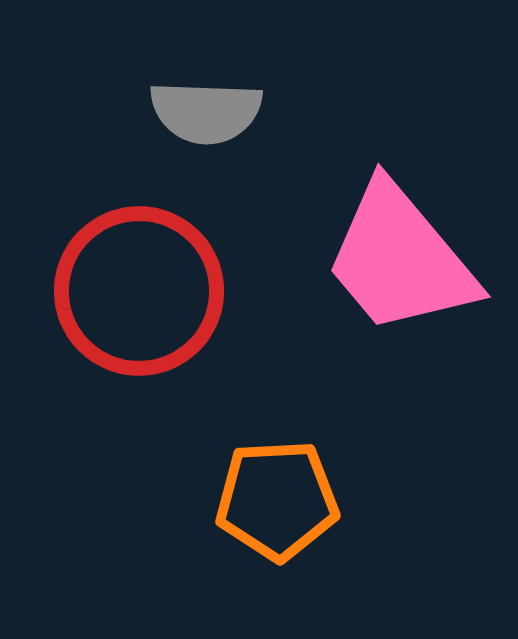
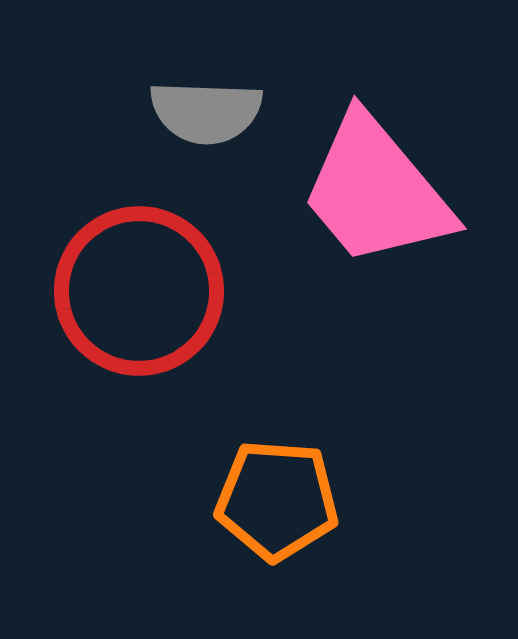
pink trapezoid: moved 24 px left, 68 px up
orange pentagon: rotated 7 degrees clockwise
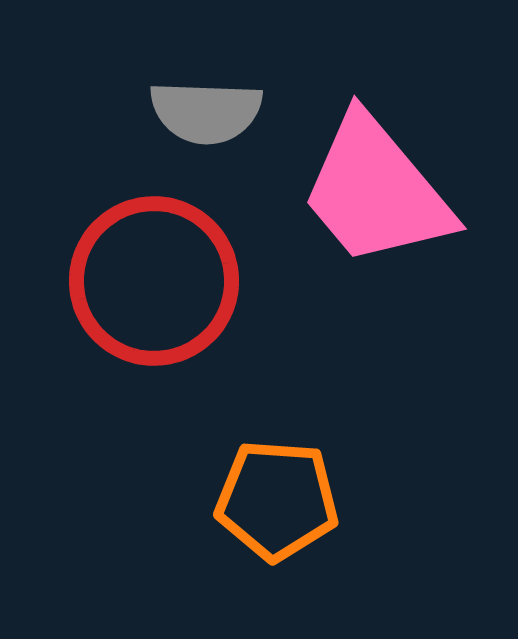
red circle: moved 15 px right, 10 px up
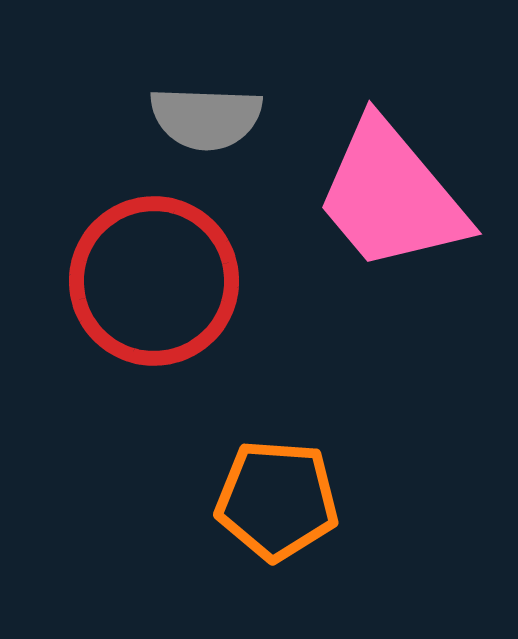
gray semicircle: moved 6 px down
pink trapezoid: moved 15 px right, 5 px down
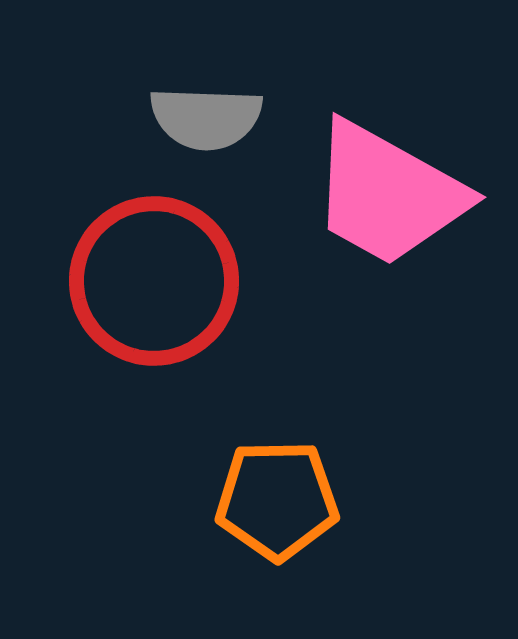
pink trapezoid: moved 3 px left, 2 px up; rotated 21 degrees counterclockwise
orange pentagon: rotated 5 degrees counterclockwise
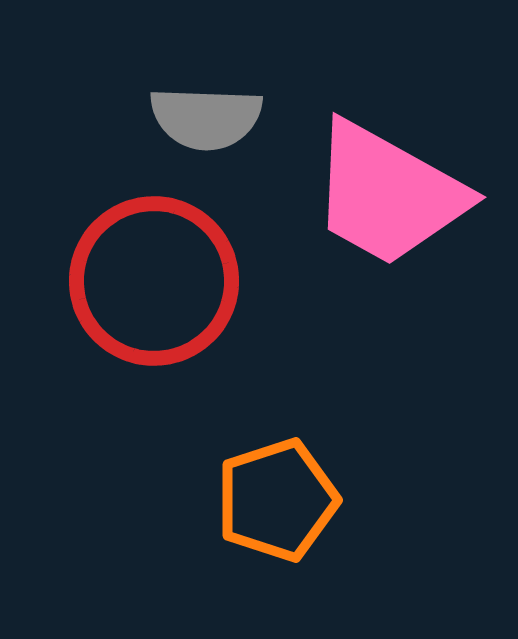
orange pentagon: rotated 17 degrees counterclockwise
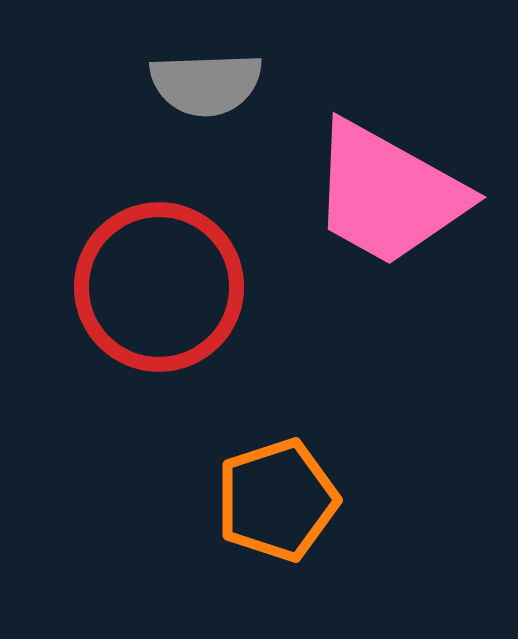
gray semicircle: moved 34 px up; rotated 4 degrees counterclockwise
red circle: moved 5 px right, 6 px down
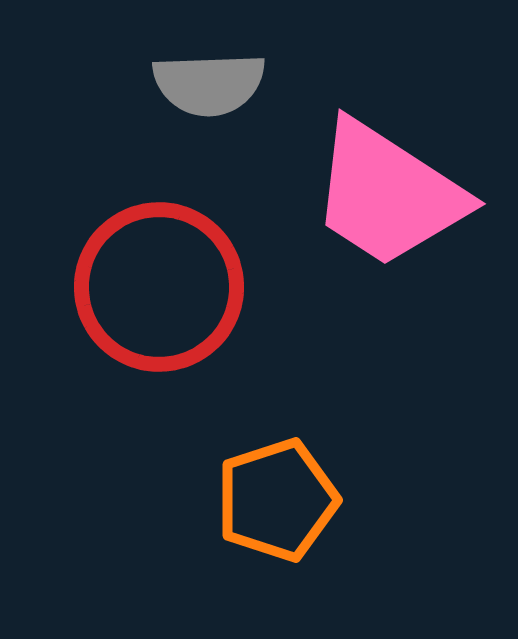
gray semicircle: moved 3 px right
pink trapezoid: rotated 4 degrees clockwise
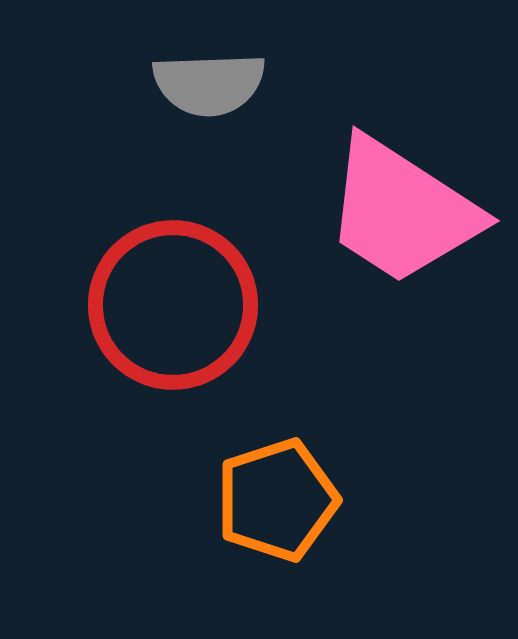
pink trapezoid: moved 14 px right, 17 px down
red circle: moved 14 px right, 18 px down
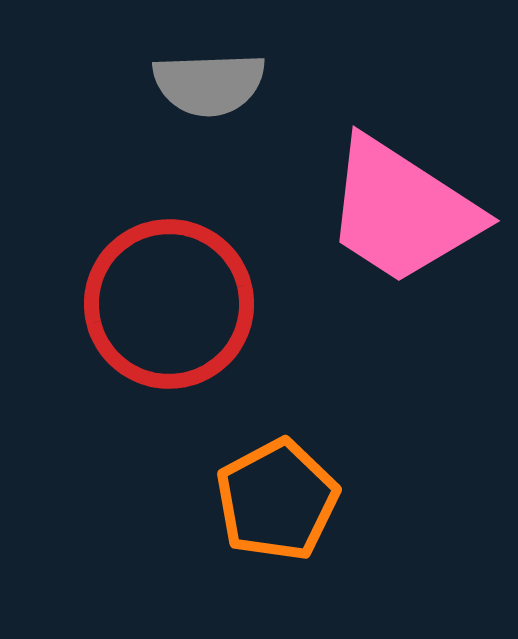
red circle: moved 4 px left, 1 px up
orange pentagon: rotated 10 degrees counterclockwise
